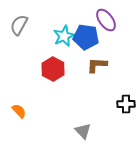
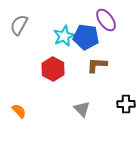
gray triangle: moved 1 px left, 22 px up
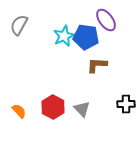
red hexagon: moved 38 px down
